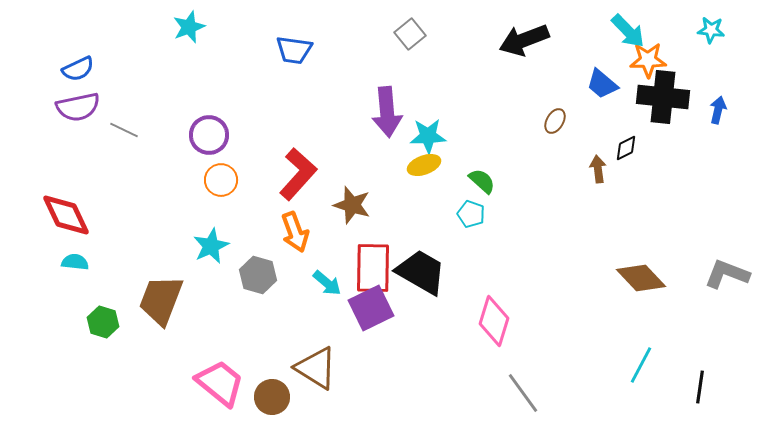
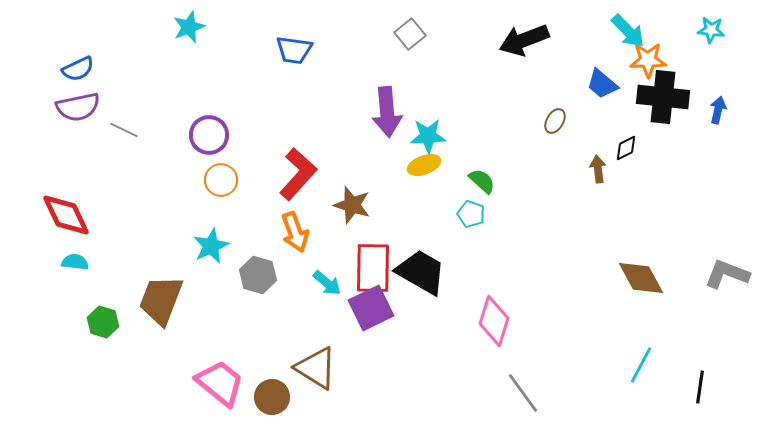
brown diamond at (641, 278): rotated 15 degrees clockwise
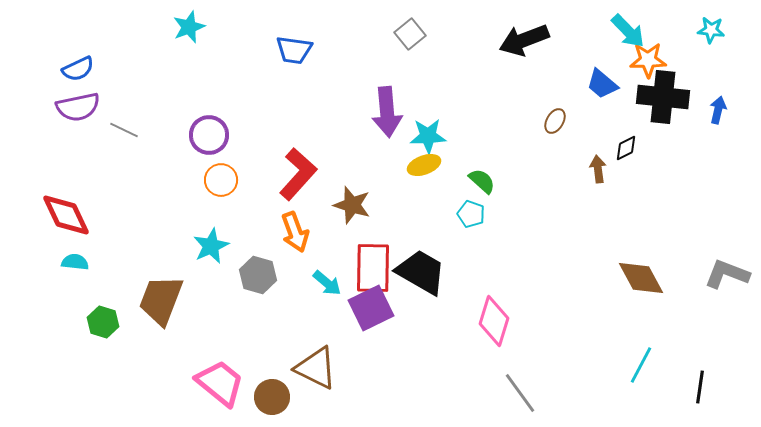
brown triangle at (316, 368): rotated 6 degrees counterclockwise
gray line at (523, 393): moved 3 px left
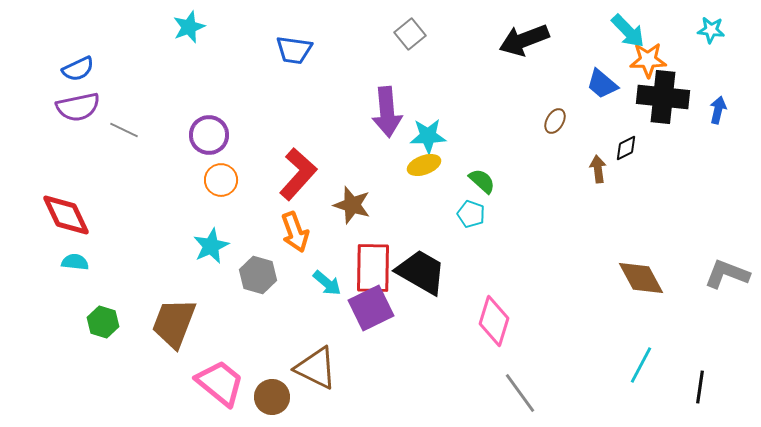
brown trapezoid at (161, 300): moved 13 px right, 23 px down
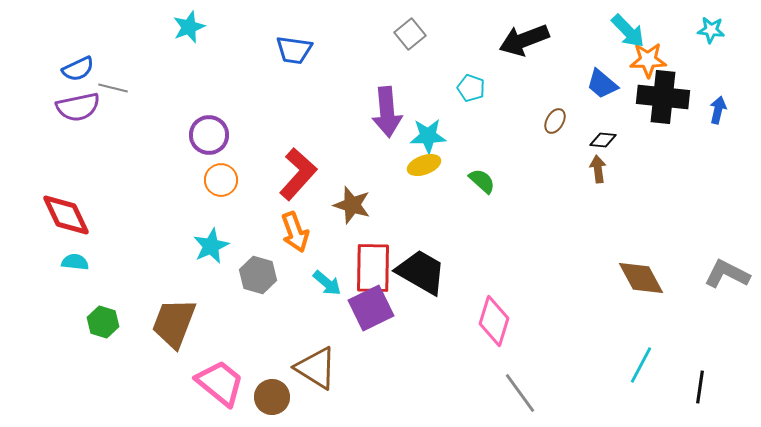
gray line at (124, 130): moved 11 px left, 42 px up; rotated 12 degrees counterclockwise
black diamond at (626, 148): moved 23 px left, 8 px up; rotated 32 degrees clockwise
cyan pentagon at (471, 214): moved 126 px up
gray L-shape at (727, 274): rotated 6 degrees clockwise
brown triangle at (316, 368): rotated 6 degrees clockwise
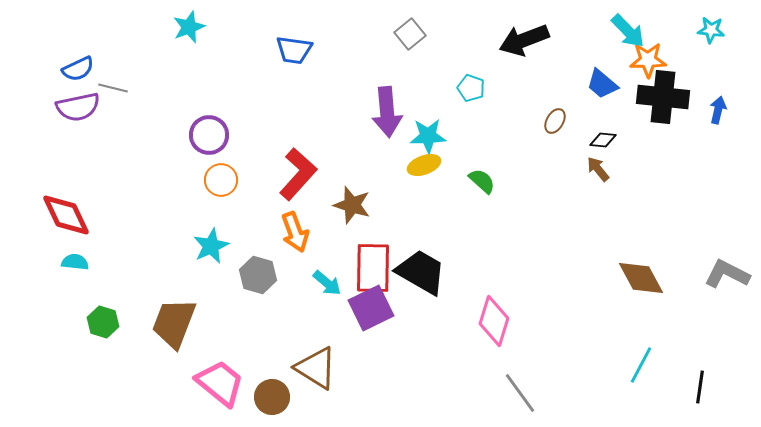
brown arrow at (598, 169): rotated 32 degrees counterclockwise
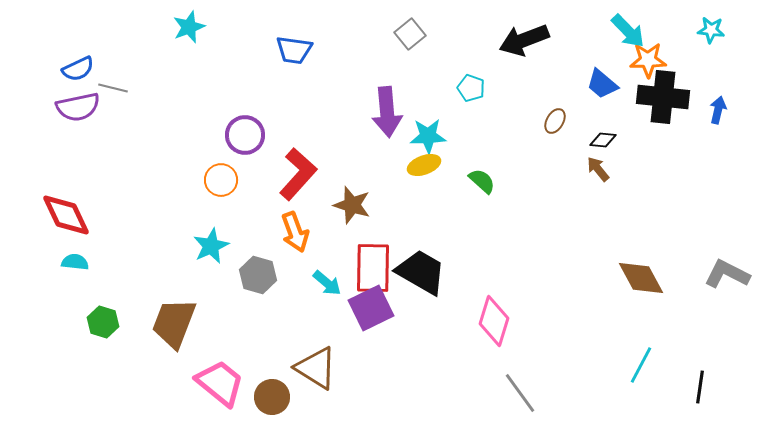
purple circle at (209, 135): moved 36 px right
